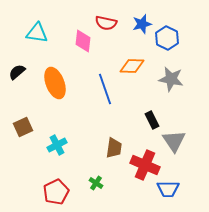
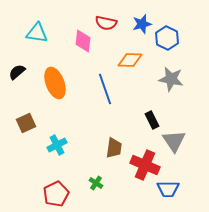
orange diamond: moved 2 px left, 6 px up
brown square: moved 3 px right, 4 px up
red pentagon: moved 2 px down
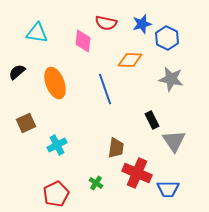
brown trapezoid: moved 2 px right
red cross: moved 8 px left, 8 px down
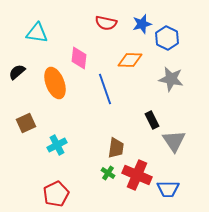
pink diamond: moved 4 px left, 17 px down
red cross: moved 2 px down
green cross: moved 12 px right, 10 px up
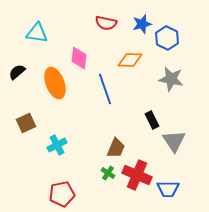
brown trapezoid: rotated 15 degrees clockwise
red pentagon: moved 6 px right; rotated 15 degrees clockwise
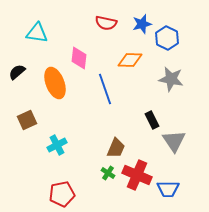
brown square: moved 1 px right, 3 px up
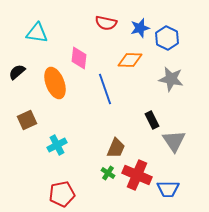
blue star: moved 2 px left, 4 px down
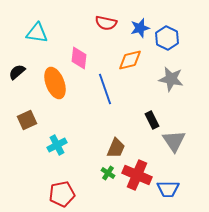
orange diamond: rotated 15 degrees counterclockwise
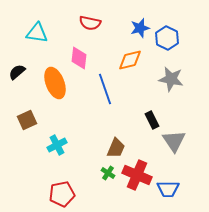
red semicircle: moved 16 px left
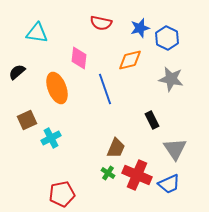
red semicircle: moved 11 px right
orange ellipse: moved 2 px right, 5 px down
gray triangle: moved 1 px right, 8 px down
cyan cross: moved 6 px left, 7 px up
blue trapezoid: moved 1 px right, 5 px up; rotated 25 degrees counterclockwise
